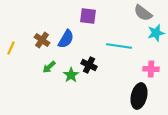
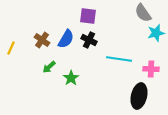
gray semicircle: rotated 18 degrees clockwise
cyan line: moved 13 px down
black cross: moved 25 px up
green star: moved 3 px down
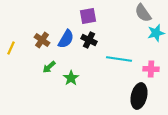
purple square: rotated 18 degrees counterclockwise
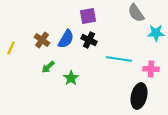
gray semicircle: moved 7 px left
cyan star: rotated 12 degrees clockwise
green arrow: moved 1 px left
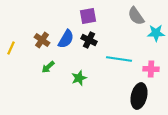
gray semicircle: moved 3 px down
green star: moved 8 px right; rotated 14 degrees clockwise
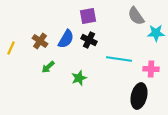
brown cross: moved 2 px left, 1 px down
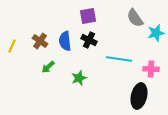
gray semicircle: moved 1 px left, 2 px down
cyan star: rotated 12 degrees counterclockwise
blue semicircle: moved 1 px left, 2 px down; rotated 144 degrees clockwise
yellow line: moved 1 px right, 2 px up
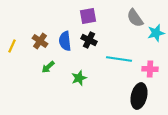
pink cross: moved 1 px left
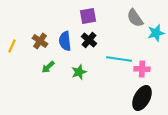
black cross: rotated 14 degrees clockwise
pink cross: moved 8 px left
green star: moved 6 px up
black ellipse: moved 3 px right, 2 px down; rotated 15 degrees clockwise
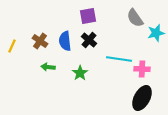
green arrow: rotated 48 degrees clockwise
green star: moved 1 px right, 1 px down; rotated 14 degrees counterclockwise
